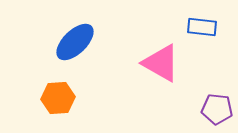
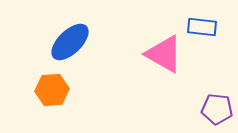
blue ellipse: moved 5 px left
pink triangle: moved 3 px right, 9 px up
orange hexagon: moved 6 px left, 8 px up
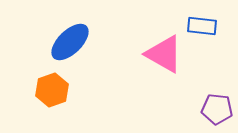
blue rectangle: moved 1 px up
orange hexagon: rotated 16 degrees counterclockwise
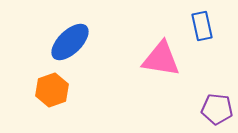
blue rectangle: rotated 72 degrees clockwise
pink triangle: moved 3 px left, 5 px down; rotated 21 degrees counterclockwise
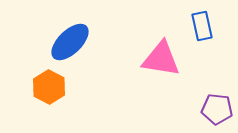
orange hexagon: moved 3 px left, 3 px up; rotated 12 degrees counterclockwise
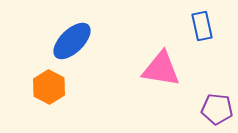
blue ellipse: moved 2 px right, 1 px up
pink triangle: moved 10 px down
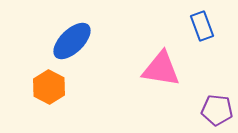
blue rectangle: rotated 8 degrees counterclockwise
purple pentagon: moved 1 px down
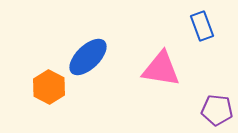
blue ellipse: moved 16 px right, 16 px down
